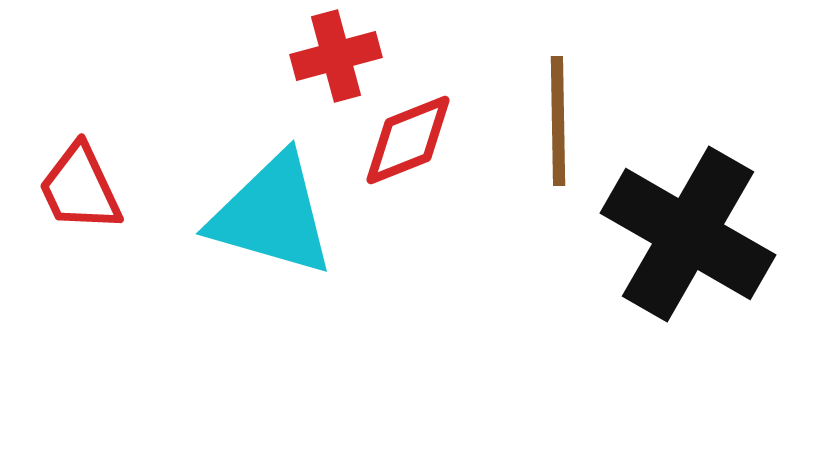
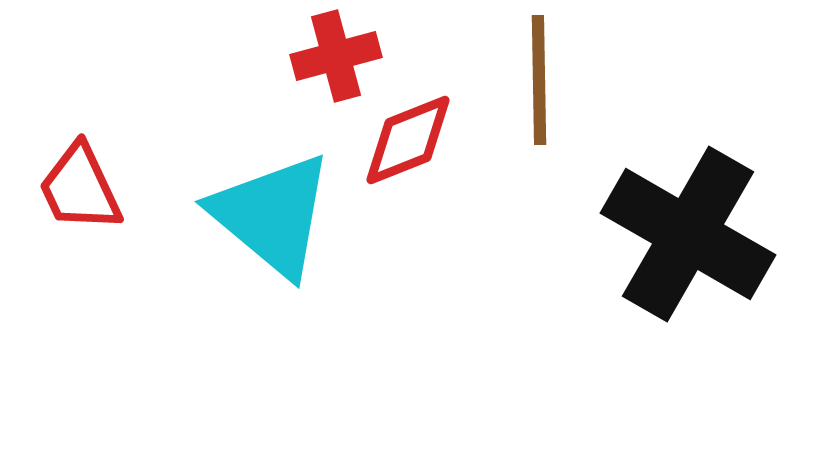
brown line: moved 19 px left, 41 px up
cyan triangle: rotated 24 degrees clockwise
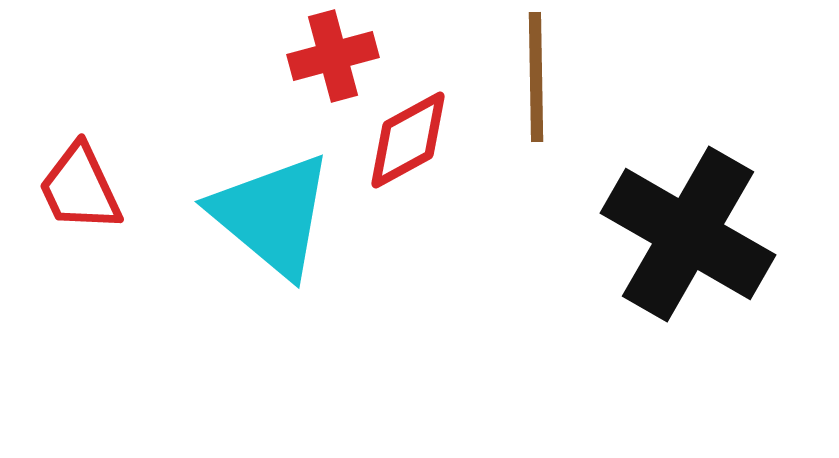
red cross: moved 3 px left
brown line: moved 3 px left, 3 px up
red diamond: rotated 7 degrees counterclockwise
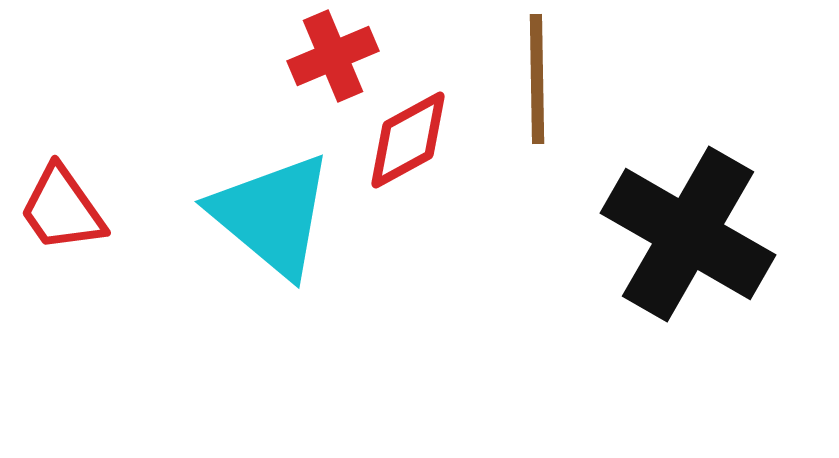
red cross: rotated 8 degrees counterclockwise
brown line: moved 1 px right, 2 px down
red trapezoid: moved 18 px left, 21 px down; rotated 10 degrees counterclockwise
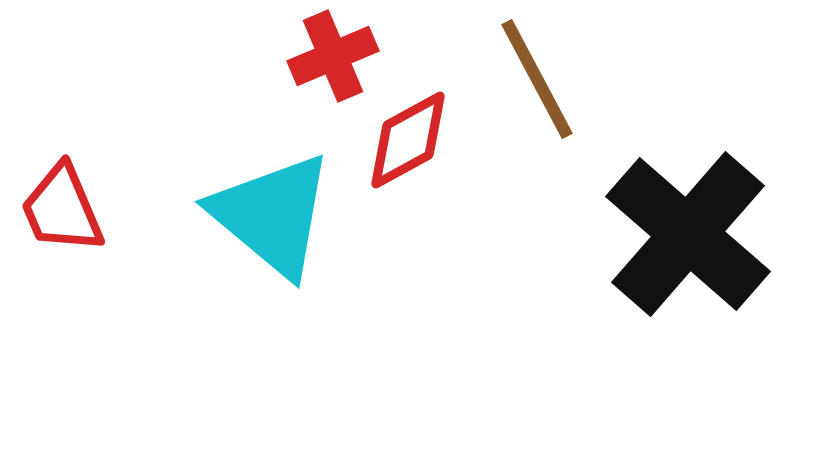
brown line: rotated 27 degrees counterclockwise
red trapezoid: rotated 12 degrees clockwise
black cross: rotated 11 degrees clockwise
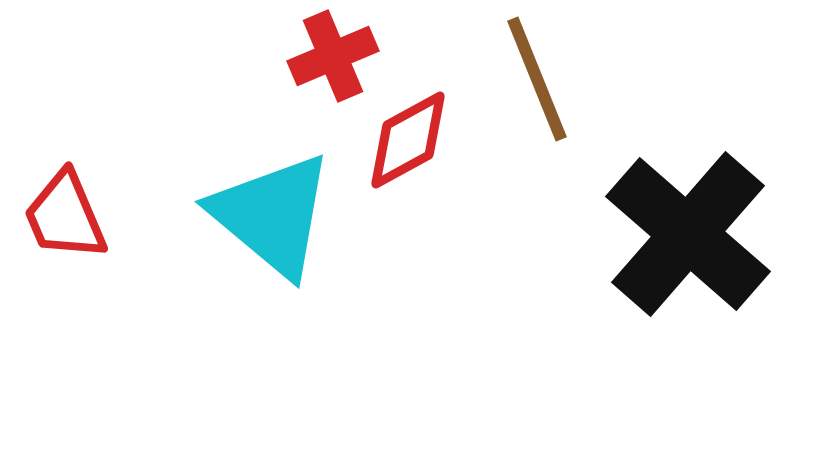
brown line: rotated 6 degrees clockwise
red trapezoid: moved 3 px right, 7 px down
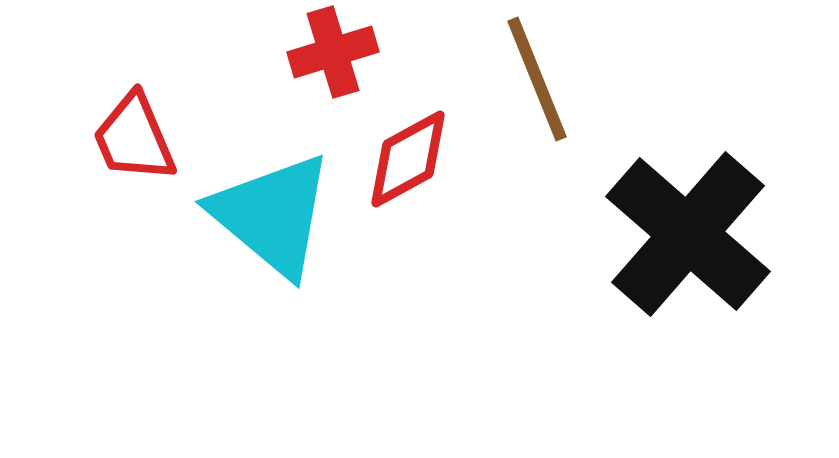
red cross: moved 4 px up; rotated 6 degrees clockwise
red diamond: moved 19 px down
red trapezoid: moved 69 px right, 78 px up
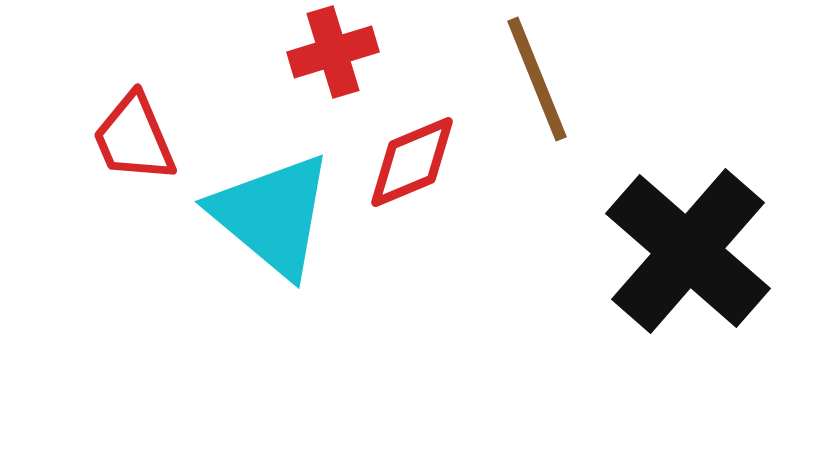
red diamond: moved 4 px right, 3 px down; rotated 6 degrees clockwise
black cross: moved 17 px down
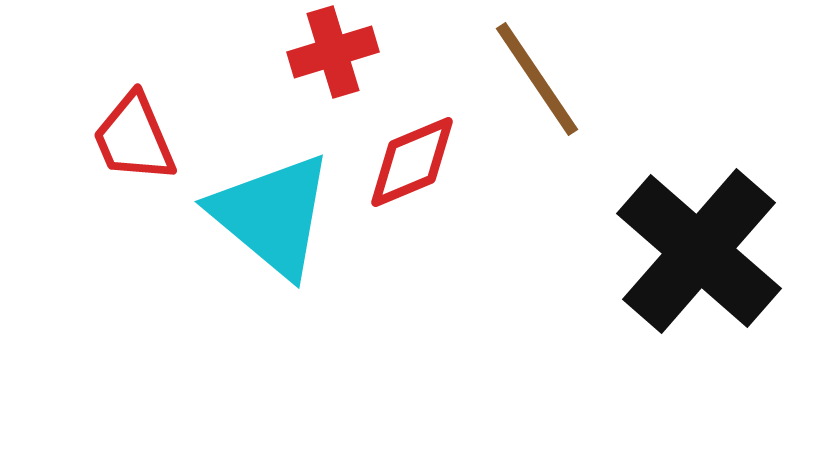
brown line: rotated 12 degrees counterclockwise
black cross: moved 11 px right
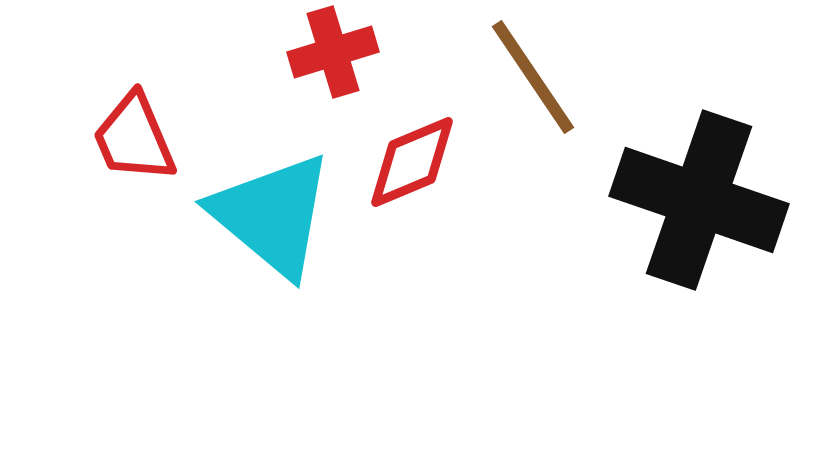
brown line: moved 4 px left, 2 px up
black cross: moved 51 px up; rotated 22 degrees counterclockwise
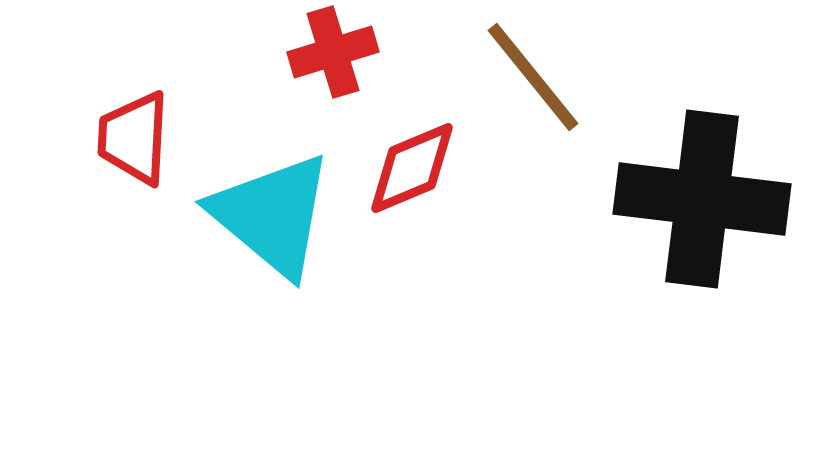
brown line: rotated 5 degrees counterclockwise
red trapezoid: rotated 26 degrees clockwise
red diamond: moved 6 px down
black cross: moved 3 px right, 1 px up; rotated 12 degrees counterclockwise
